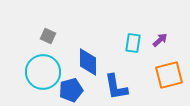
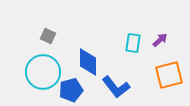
blue L-shape: rotated 28 degrees counterclockwise
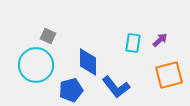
cyan circle: moved 7 px left, 7 px up
